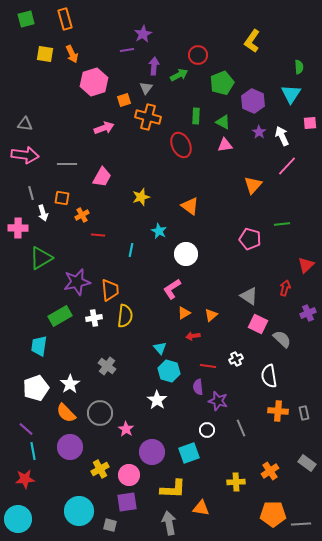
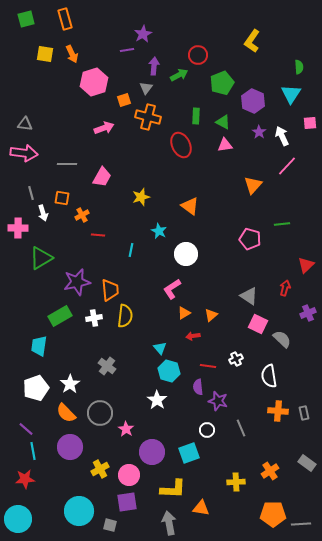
pink arrow at (25, 155): moved 1 px left, 2 px up
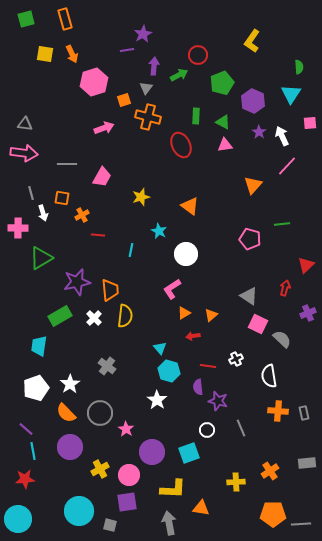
white cross at (94, 318): rotated 35 degrees counterclockwise
gray rectangle at (307, 463): rotated 42 degrees counterclockwise
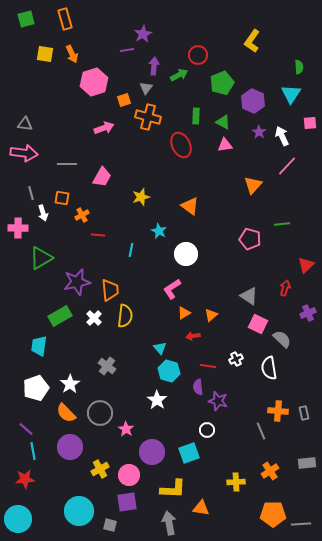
white semicircle at (269, 376): moved 8 px up
gray line at (241, 428): moved 20 px right, 3 px down
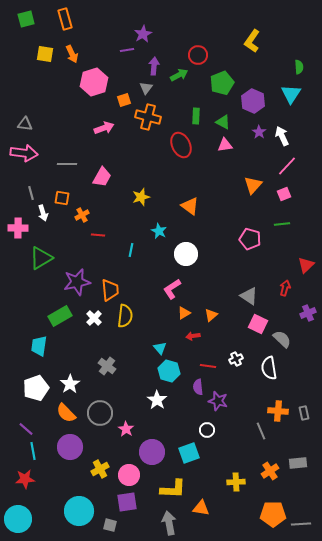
pink square at (310, 123): moved 26 px left, 71 px down; rotated 16 degrees counterclockwise
gray rectangle at (307, 463): moved 9 px left
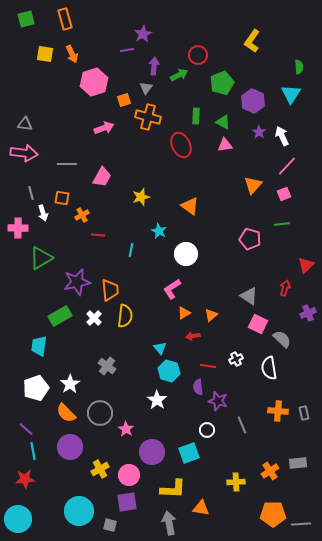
gray line at (261, 431): moved 19 px left, 6 px up
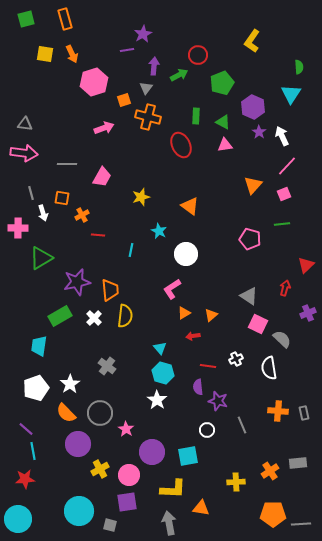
purple hexagon at (253, 101): moved 6 px down
cyan hexagon at (169, 371): moved 6 px left, 2 px down
purple circle at (70, 447): moved 8 px right, 3 px up
cyan square at (189, 453): moved 1 px left, 3 px down; rotated 10 degrees clockwise
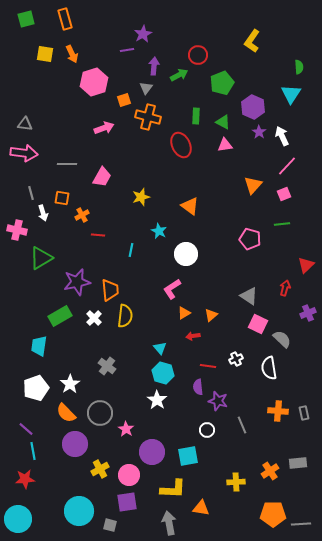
pink cross at (18, 228): moved 1 px left, 2 px down; rotated 12 degrees clockwise
purple circle at (78, 444): moved 3 px left
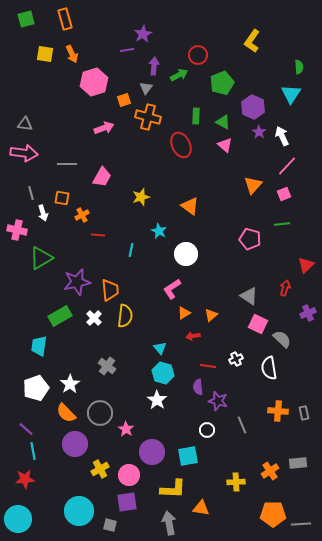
pink triangle at (225, 145): rotated 49 degrees clockwise
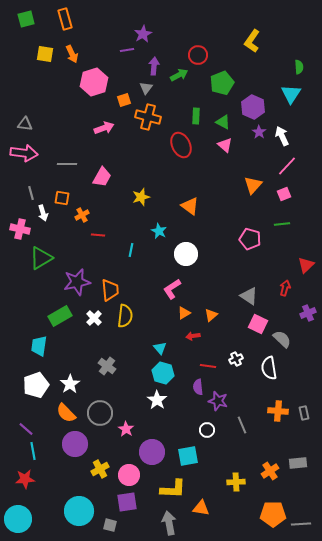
pink cross at (17, 230): moved 3 px right, 1 px up
white pentagon at (36, 388): moved 3 px up
